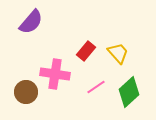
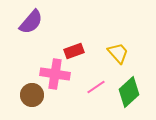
red rectangle: moved 12 px left; rotated 30 degrees clockwise
brown circle: moved 6 px right, 3 px down
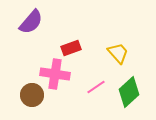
red rectangle: moved 3 px left, 3 px up
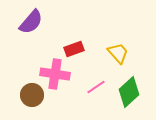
red rectangle: moved 3 px right, 1 px down
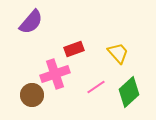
pink cross: rotated 28 degrees counterclockwise
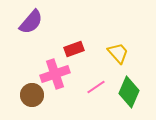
green diamond: rotated 24 degrees counterclockwise
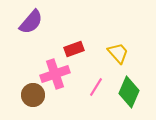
pink line: rotated 24 degrees counterclockwise
brown circle: moved 1 px right
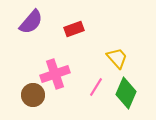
red rectangle: moved 20 px up
yellow trapezoid: moved 1 px left, 5 px down
green diamond: moved 3 px left, 1 px down
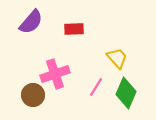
red rectangle: rotated 18 degrees clockwise
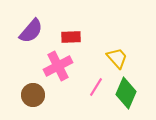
purple semicircle: moved 9 px down
red rectangle: moved 3 px left, 8 px down
pink cross: moved 3 px right, 8 px up; rotated 8 degrees counterclockwise
